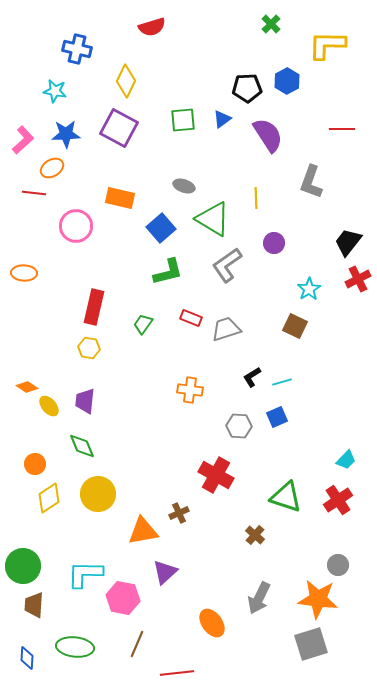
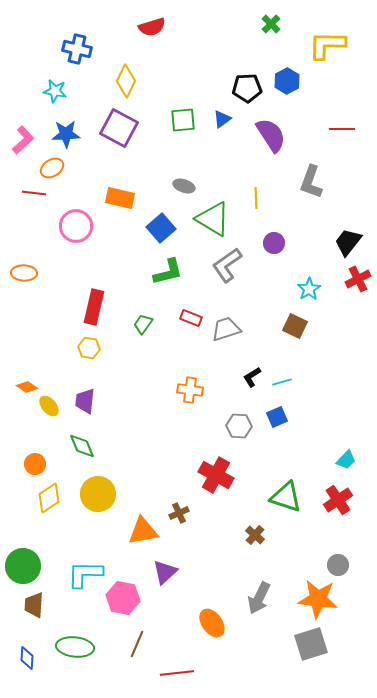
purple semicircle at (268, 135): moved 3 px right
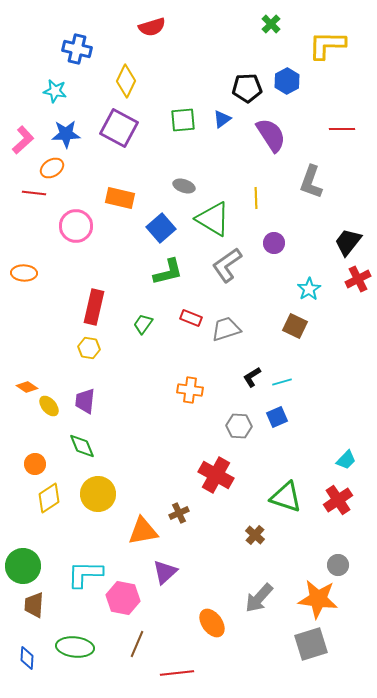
gray arrow at (259, 598): rotated 16 degrees clockwise
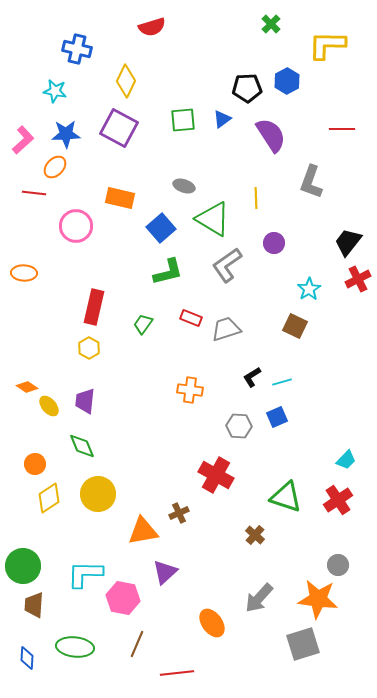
orange ellipse at (52, 168): moved 3 px right, 1 px up; rotated 15 degrees counterclockwise
yellow hexagon at (89, 348): rotated 20 degrees clockwise
gray square at (311, 644): moved 8 px left
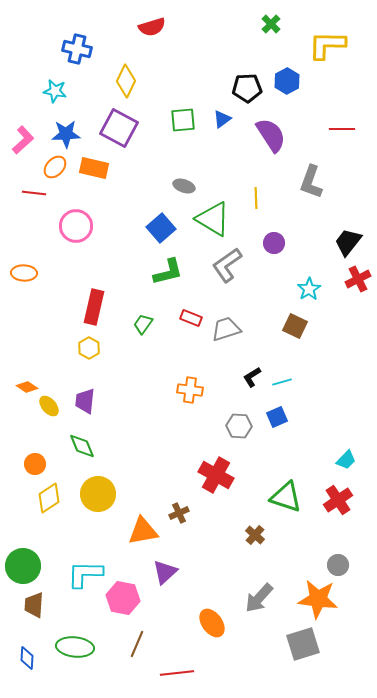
orange rectangle at (120, 198): moved 26 px left, 30 px up
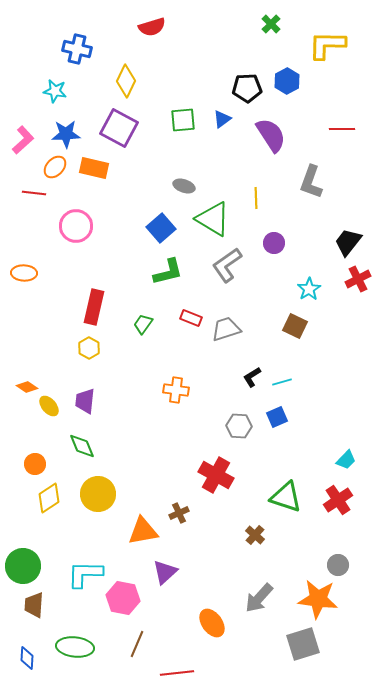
orange cross at (190, 390): moved 14 px left
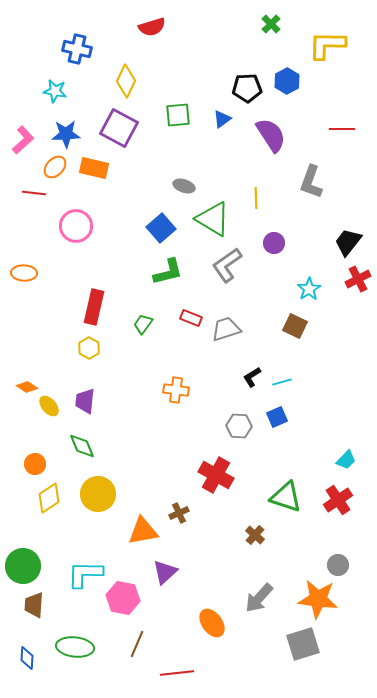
green square at (183, 120): moved 5 px left, 5 px up
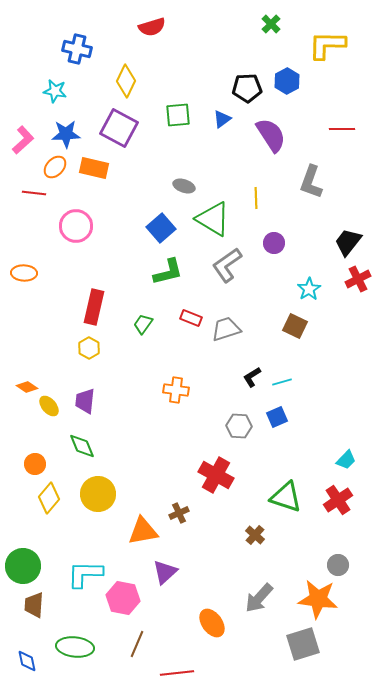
yellow diamond at (49, 498): rotated 16 degrees counterclockwise
blue diamond at (27, 658): moved 3 px down; rotated 15 degrees counterclockwise
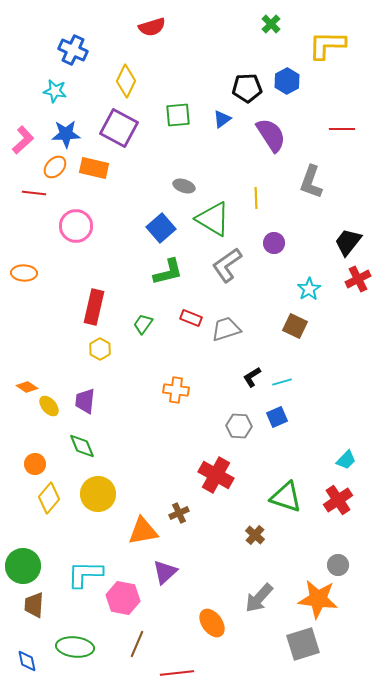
blue cross at (77, 49): moved 4 px left, 1 px down; rotated 12 degrees clockwise
yellow hexagon at (89, 348): moved 11 px right, 1 px down
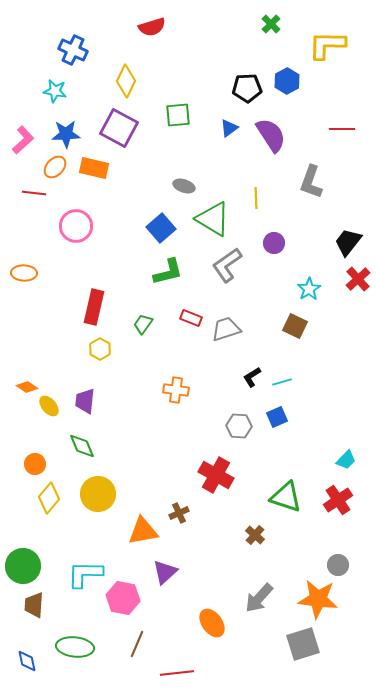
blue triangle at (222, 119): moved 7 px right, 9 px down
red cross at (358, 279): rotated 15 degrees counterclockwise
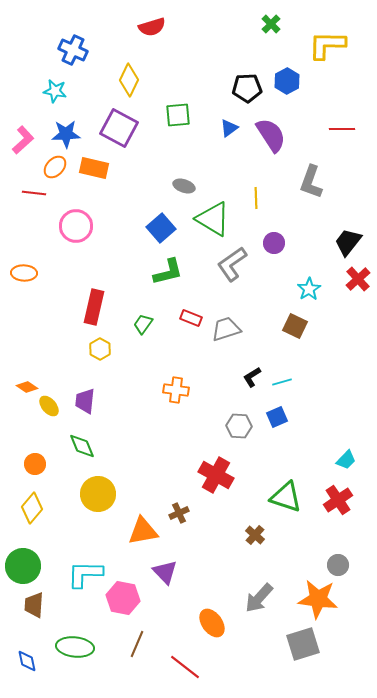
yellow diamond at (126, 81): moved 3 px right, 1 px up
gray L-shape at (227, 265): moved 5 px right, 1 px up
yellow diamond at (49, 498): moved 17 px left, 10 px down
purple triangle at (165, 572): rotated 32 degrees counterclockwise
red line at (177, 673): moved 8 px right, 6 px up; rotated 44 degrees clockwise
